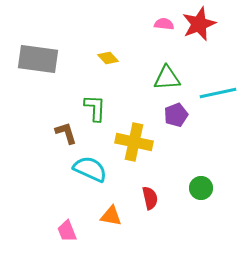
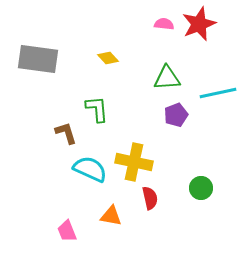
green L-shape: moved 2 px right, 1 px down; rotated 8 degrees counterclockwise
yellow cross: moved 20 px down
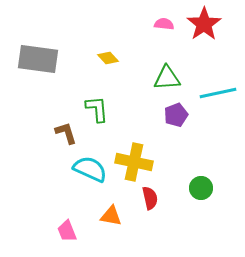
red star: moved 5 px right; rotated 12 degrees counterclockwise
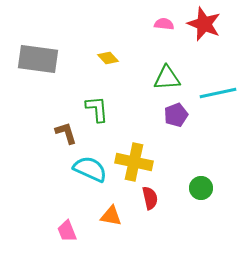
red star: rotated 16 degrees counterclockwise
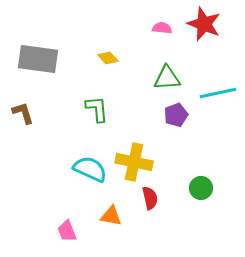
pink semicircle: moved 2 px left, 4 px down
brown L-shape: moved 43 px left, 20 px up
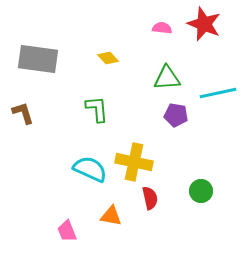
purple pentagon: rotated 30 degrees clockwise
green circle: moved 3 px down
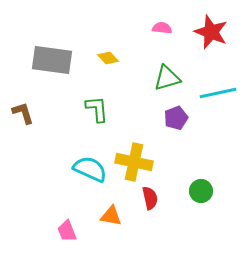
red star: moved 7 px right, 8 px down
gray rectangle: moved 14 px right, 1 px down
green triangle: rotated 12 degrees counterclockwise
purple pentagon: moved 3 px down; rotated 30 degrees counterclockwise
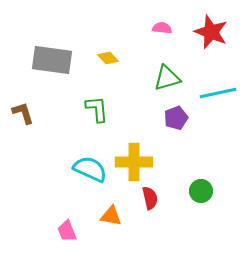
yellow cross: rotated 12 degrees counterclockwise
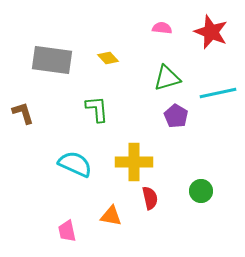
purple pentagon: moved 2 px up; rotated 20 degrees counterclockwise
cyan semicircle: moved 15 px left, 5 px up
pink trapezoid: rotated 10 degrees clockwise
